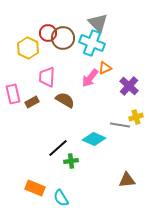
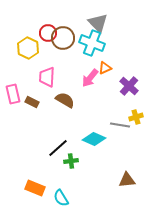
brown rectangle: rotated 56 degrees clockwise
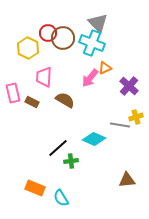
pink trapezoid: moved 3 px left
pink rectangle: moved 1 px up
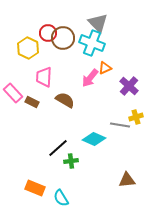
pink rectangle: rotated 30 degrees counterclockwise
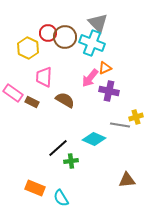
brown circle: moved 2 px right, 1 px up
purple cross: moved 20 px left, 5 px down; rotated 30 degrees counterclockwise
pink rectangle: rotated 12 degrees counterclockwise
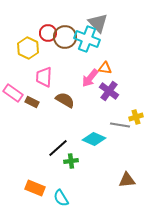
cyan cross: moved 5 px left, 4 px up
orange triangle: rotated 32 degrees clockwise
purple cross: rotated 24 degrees clockwise
